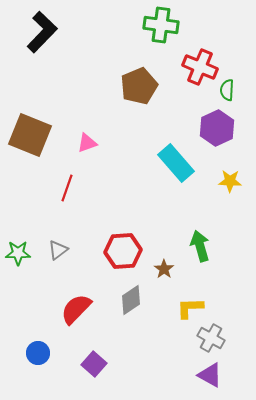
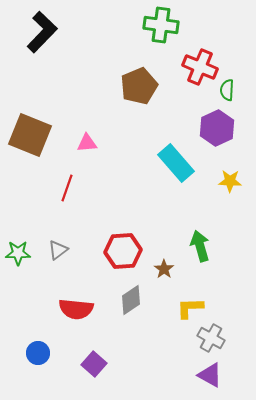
pink triangle: rotated 15 degrees clockwise
red semicircle: rotated 128 degrees counterclockwise
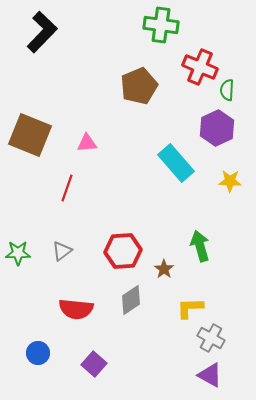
gray triangle: moved 4 px right, 1 px down
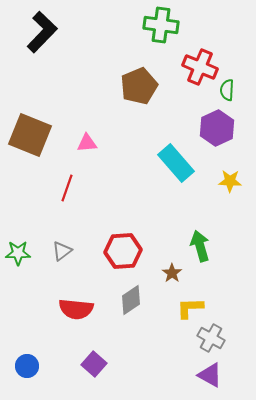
brown star: moved 8 px right, 4 px down
blue circle: moved 11 px left, 13 px down
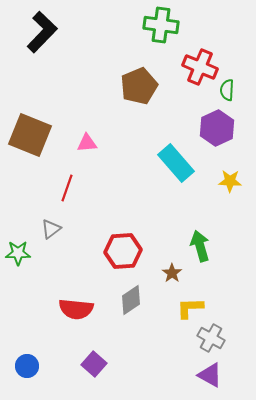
gray triangle: moved 11 px left, 22 px up
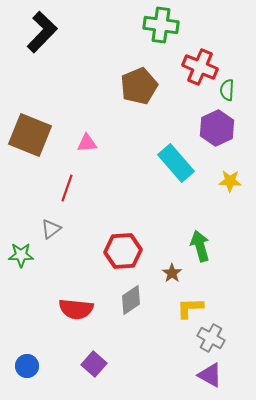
green star: moved 3 px right, 2 px down
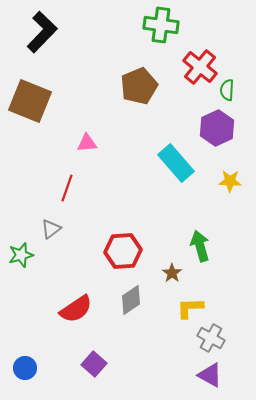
red cross: rotated 16 degrees clockwise
brown square: moved 34 px up
green star: rotated 15 degrees counterclockwise
red semicircle: rotated 40 degrees counterclockwise
blue circle: moved 2 px left, 2 px down
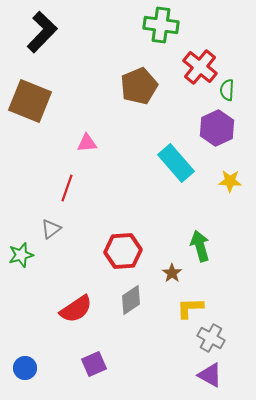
purple square: rotated 25 degrees clockwise
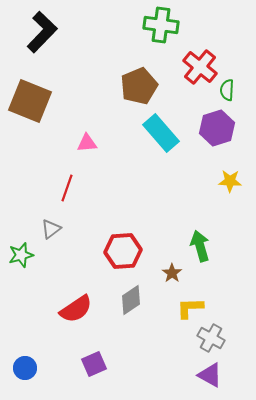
purple hexagon: rotated 8 degrees clockwise
cyan rectangle: moved 15 px left, 30 px up
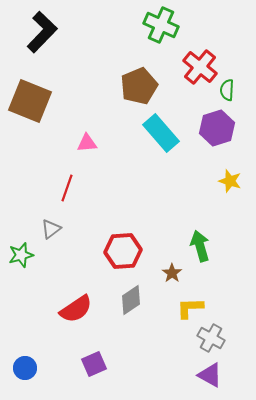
green cross: rotated 16 degrees clockwise
yellow star: rotated 15 degrees clockwise
